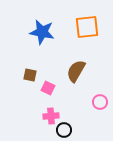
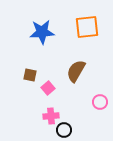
blue star: rotated 15 degrees counterclockwise
pink square: rotated 24 degrees clockwise
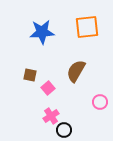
pink cross: rotated 28 degrees counterclockwise
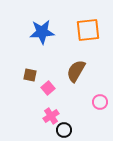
orange square: moved 1 px right, 3 px down
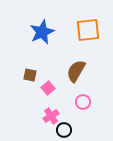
blue star: rotated 20 degrees counterclockwise
pink circle: moved 17 px left
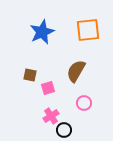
pink square: rotated 24 degrees clockwise
pink circle: moved 1 px right, 1 px down
